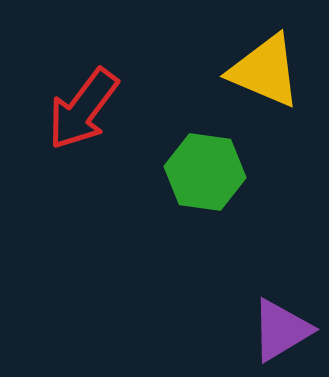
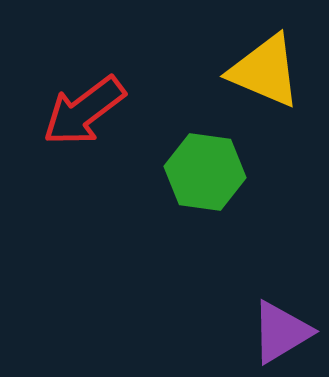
red arrow: moved 1 px right, 2 px down; rotated 16 degrees clockwise
purple triangle: moved 2 px down
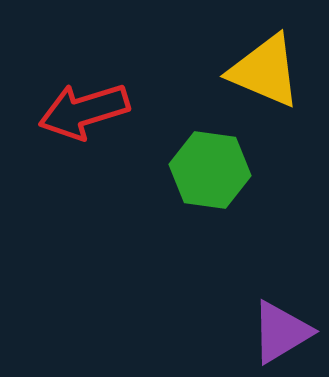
red arrow: rotated 20 degrees clockwise
green hexagon: moved 5 px right, 2 px up
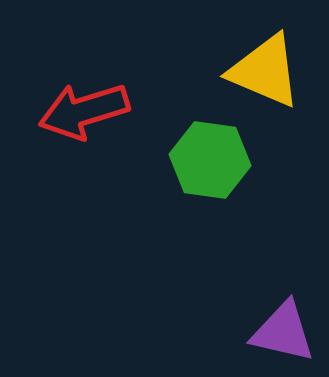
green hexagon: moved 10 px up
purple triangle: moved 2 px right; rotated 44 degrees clockwise
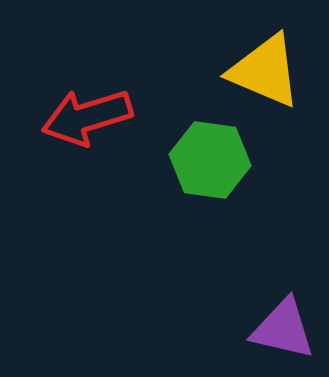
red arrow: moved 3 px right, 6 px down
purple triangle: moved 3 px up
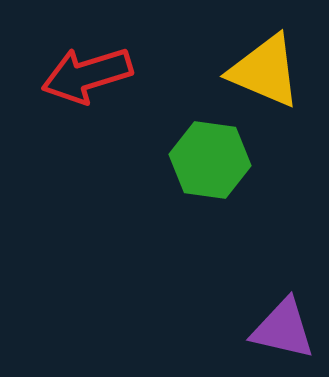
red arrow: moved 42 px up
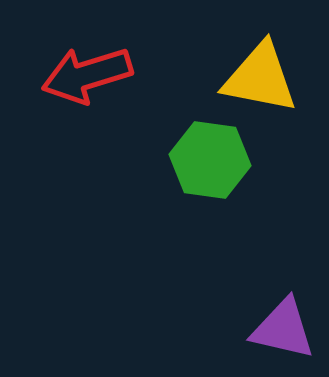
yellow triangle: moved 5 px left, 7 px down; rotated 12 degrees counterclockwise
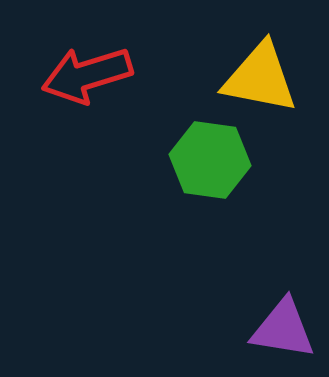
purple triangle: rotated 4 degrees counterclockwise
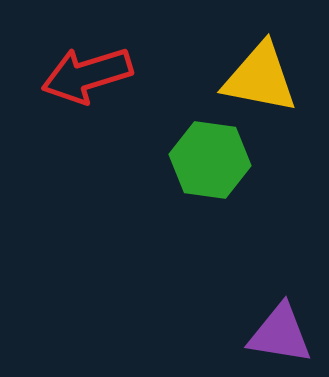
purple triangle: moved 3 px left, 5 px down
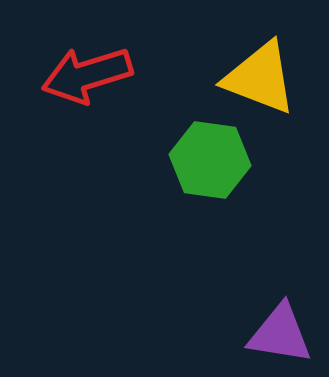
yellow triangle: rotated 10 degrees clockwise
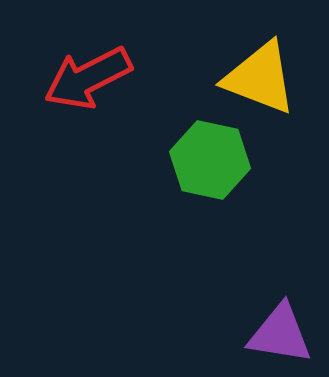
red arrow: moved 1 px right, 3 px down; rotated 10 degrees counterclockwise
green hexagon: rotated 4 degrees clockwise
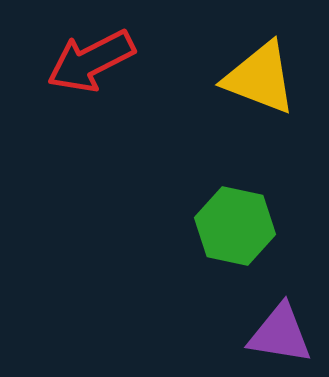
red arrow: moved 3 px right, 17 px up
green hexagon: moved 25 px right, 66 px down
